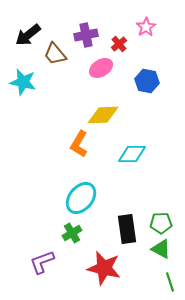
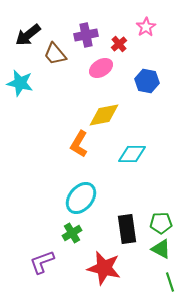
cyan star: moved 3 px left, 1 px down
yellow diamond: moved 1 px right; rotated 8 degrees counterclockwise
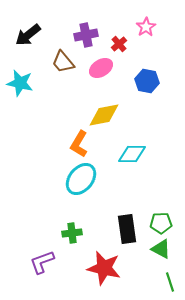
brown trapezoid: moved 8 px right, 8 px down
cyan ellipse: moved 19 px up
green cross: rotated 24 degrees clockwise
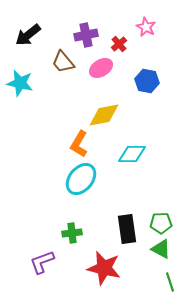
pink star: rotated 12 degrees counterclockwise
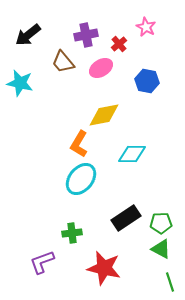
black rectangle: moved 1 px left, 11 px up; rotated 64 degrees clockwise
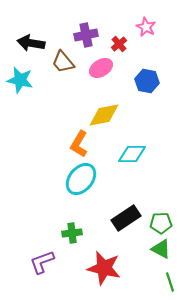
black arrow: moved 3 px right, 8 px down; rotated 48 degrees clockwise
cyan star: moved 3 px up
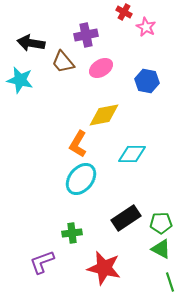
red cross: moved 5 px right, 32 px up; rotated 21 degrees counterclockwise
orange L-shape: moved 1 px left
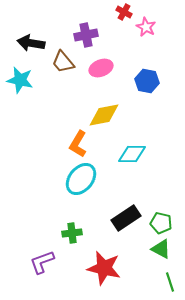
pink ellipse: rotated 10 degrees clockwise
green pentagon: rotated 15 degrees clockwise
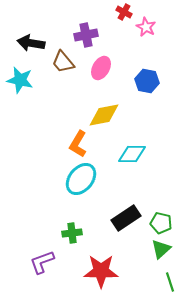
pink ellipse: rotated 40 degrees counterclockwise
green triangle: rotated 50 degrees clockwise
red star: moved 3 px left, 3 px down; rotated 12 degrees counterclockwise
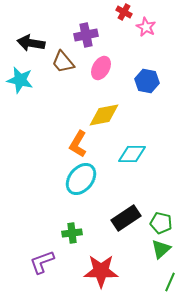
green line: rotated 42 degrees clockwise
